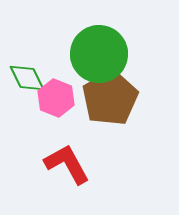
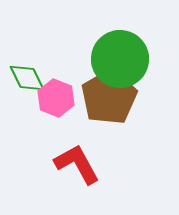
green circle: moved 21 px right, 5 px down
brown pentagon: moved 1 px left, 1 px up
red L-shape: moved 10 px right
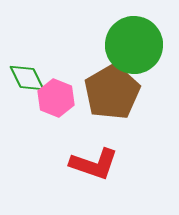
green circle: moved 14 px right, 14 px up
brown pentagon: moved 3 px right, 5 px up
red L-shape: moved 17 px right; rotated 138 degrees clockwise
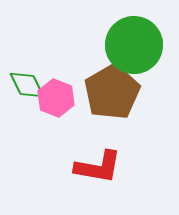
green diamond: moved 7 px down
red L-shape: moved 4 px right, 3 px down; rotated 9 degrees counterclockwise
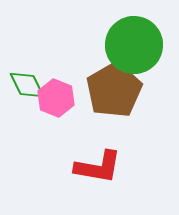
brown pentagon: moved 2 px right, 2 px up
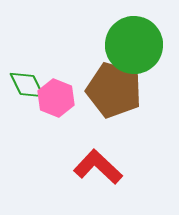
brown pentagon: rotated 26 degrees counterclockwise
red L-shape: rotated 147 degrees counterclockwise
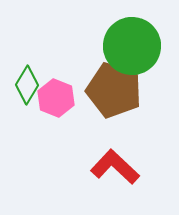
green circle: moved 2 px left, 1 px down
green diamond: rotated 57 degrees clockwise
red L-shape: moved 17 px right
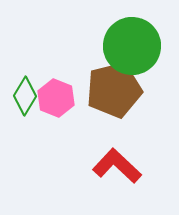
green diamond: moved 2 px left, 11 px down
brown pentagon: rotated 30 degrees counterclockwise
red L-shape: moved 2 px right, 1 px up
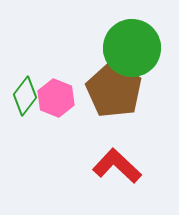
green circle: moved 2 px down
brown pentagon: rotated 28 degrees counterclockwise
green diamond: rotated 6 degrees clockwise
